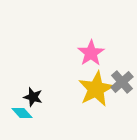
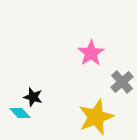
yellow star: moved 28 px down; rotated 6 degrees clockwise
cyan diamond: moved 2 px left
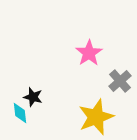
pink star: moved 2 px left
gray cross: moved 2 px left, 1 px up
cyan diamond: rotated 35 degrees clockwise
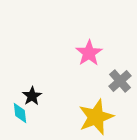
black star: moved 1 px left, 1 px up; rotated 24 degrees clockwise
